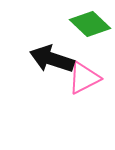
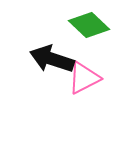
green diamond: moved 1 px left, 1 px down
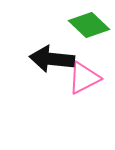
black arrow: rotated 12 degrees counterclockwise
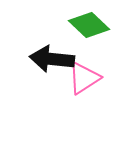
pink triangle: rotated 6 degrees counterclockwise
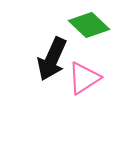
black arrow: rotated 72 degrees counterclockwise
